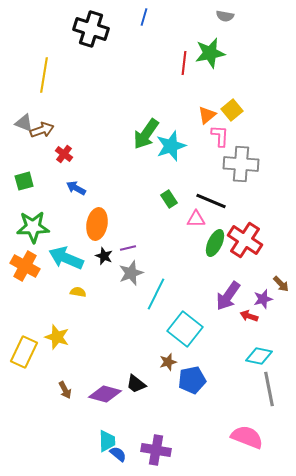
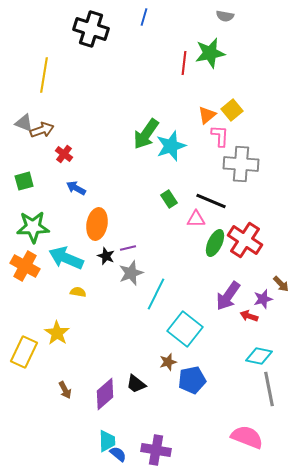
black star at (104, 256): moved 2 px right
yellow star at (57, 337): moved 4 px up; rotated 15 degrees clockwise
purple diamond at (105, 394): rotated 56 degrees counterclockwise
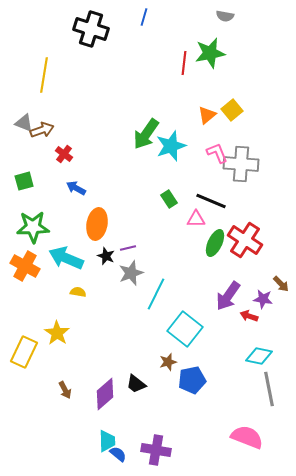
pink L-shape at (220, 136): moved 3 px left, 17 px down; rotated 25 degrees counterclockwise
purple star at (263, 299): rotated 24 degrees clockwise
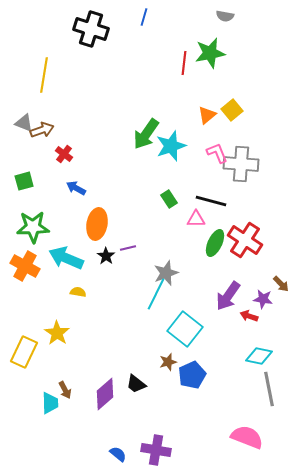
black line at (211, 201): rotated 8 degrees counterclockwise
black star at (106, 256): rotated 12 degrees clockwise
gray star at (131, 273): moved 35 px right
blue pentagon at (192, 380): moved 5 px up; rotated 12 degrees counterclockwise
cyan trapezoid at (107, 441): moved 57 px left, 38 px up
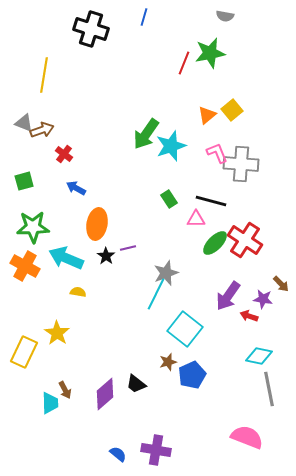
red line at (184, 63): rotated 15 degrees clockwise
green ellipse at (215, 243): rotated 20 degrees clockwise
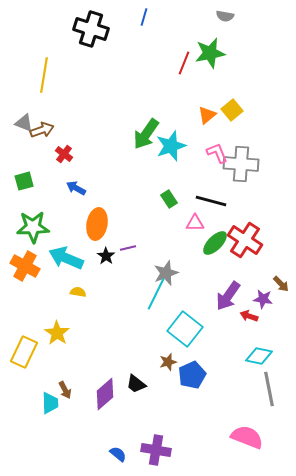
pink triangle at (196, 219): moved 1 px left, 4 px down
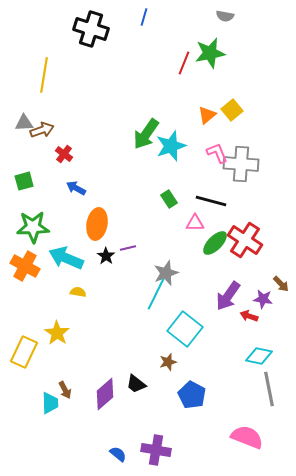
gray triangle at (24, 123): rotated 24 degrees counterclockwise
blue pentagon at (192, 375): moved 20 px down; rotated 20 degrees counterclockwise
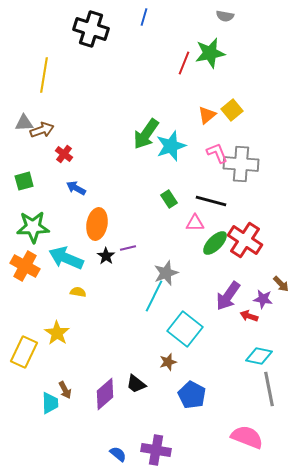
cyan line at (156, 294): moved 2 px left, 2 px down
